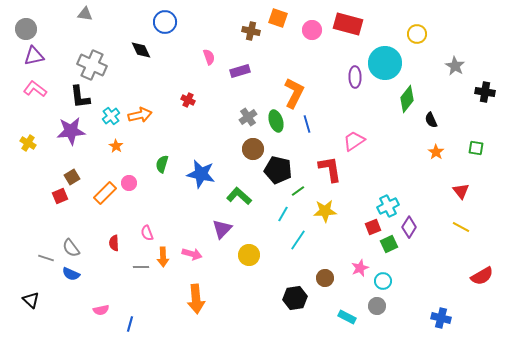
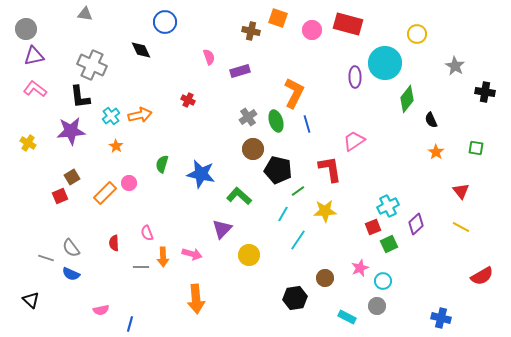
purple diamond at (409, 227): moved 7 px right, 3 px up; rotated 15 degrees clockwise
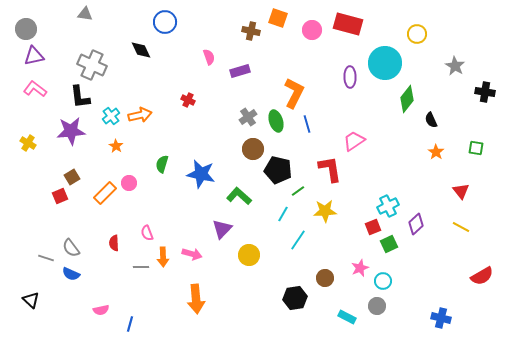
purple ellipse at (355, 77): moved 5 px left
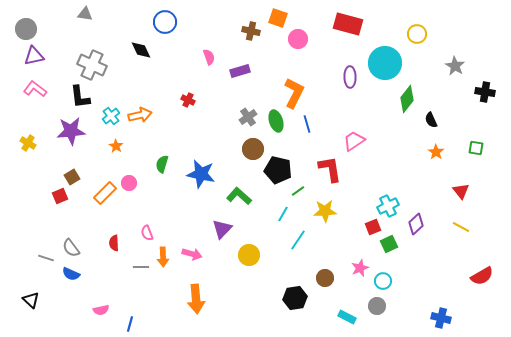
pink circle at (312, 30): moved 14 px left, 9 px down
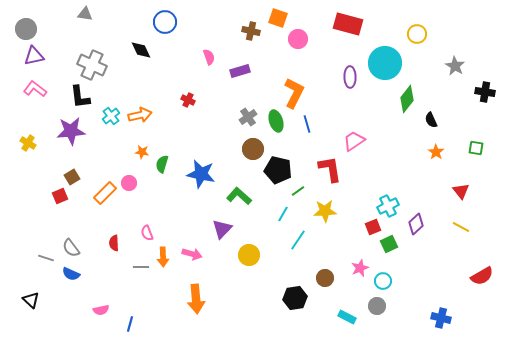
orange star at (116, 146): moved 26 px right, 6 px down; rotated 24 degrees counterclockwise
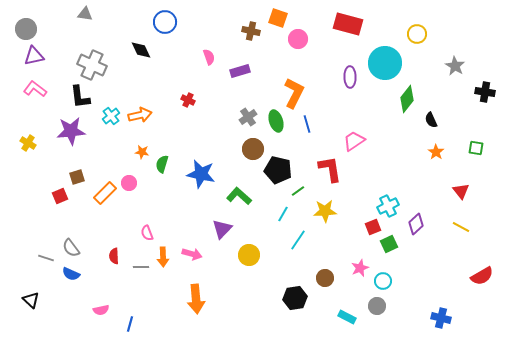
brown square at (72, 177): moved 5 px right; rotated 14 degrees clockwise
red semicircle at (114, 243): moved 13 px down
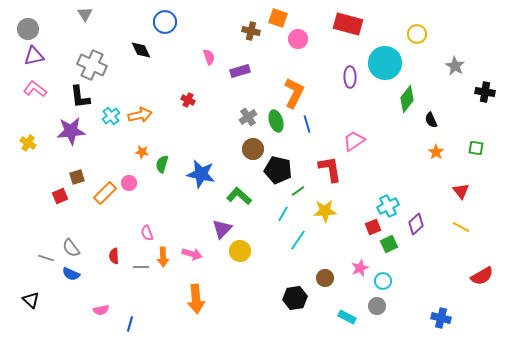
gray triangle at (85, 14): rotated 49 degrees clockwise
gray circle at (26, 29): moved 2 px right
yellow circle at (249, 255): moved 9 px left, 4 px up
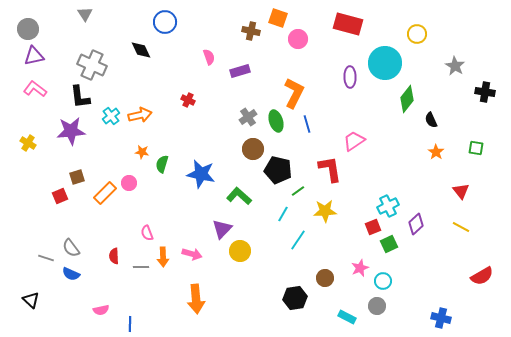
blue line at (130, 324): rotated 14 degrees counterclockwise
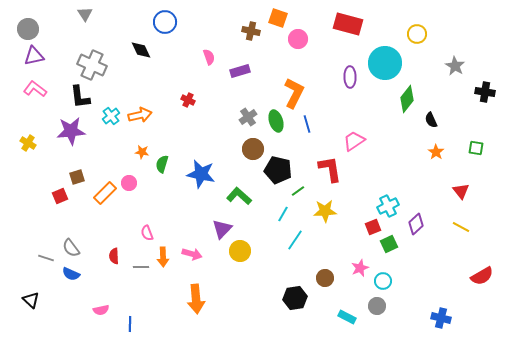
cyan line at (298, 240): moved 3 px left
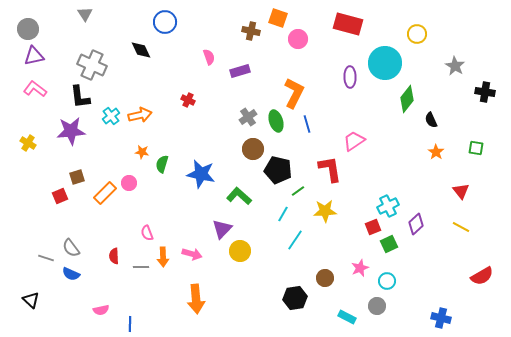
cyan circle at (383, 281): moved 4 px right
